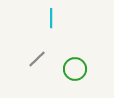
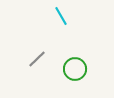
cyan line: moved 10 px right, 2 px up; rotated 30 degrees counterclockwise
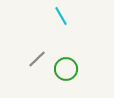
green circle: moved 9 px left
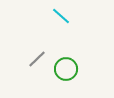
cyan line: rotated 18 degrees counterclockwise
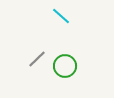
green circle: moved 1 px left, 3 px up
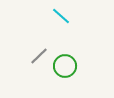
gray line: moved 2 px right, 3 px up
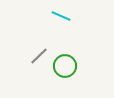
cyan line: rotated 18 degrees counterclockwise
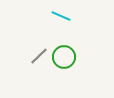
green circle: moved 1 px left, 9 px up
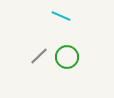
green circle: moved 3 px right
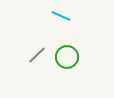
gray line: moved 2 px left, 1 px up
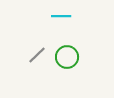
cyan line: rotated 24 degrees counterclockwise
